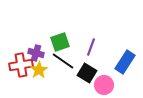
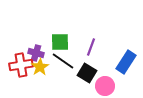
green square: rotated 18 degrees clockwise
blue rectangle: moved 1 px right
yellow star: moved 1 px right, 3 px up
pink circle: moved 1 px right, 1 px down
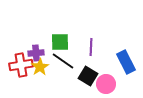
purple line: rotated 18 degrees counterclockwise
purple cross: rotated 21 degrees counterclockwise
blue rectangle: rotated 60 degrees counterclockwise
black square: moved 1 px right, 3 px down
pink circle: moved 1 px right, 2 px up
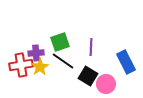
green square: rotated 18 degrees counterclockwise
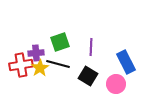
black line: moved 5 px left, 3 px down; rotated 20 degrees counterclockwise
yellow star: moved 1 px down
pink circle: moved 10 px right
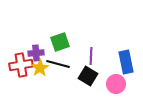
purple line: moved 9 px down
blue rectangle: rotated 15 degrees clockwise
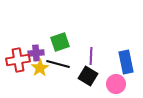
red cross: moved 3 px left, 5 px up
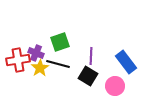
purple cross: rotated 28 degrees clockwise
blue rectangle: rotated 25 degrees counterclockwise
pink circle: moved 1 px left, 2 px down
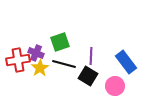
black line: moved 6 px right
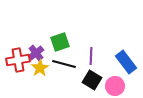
purple cross: rotated 28 degrees clockwise
black square: moved 4 px right, 4 px down
